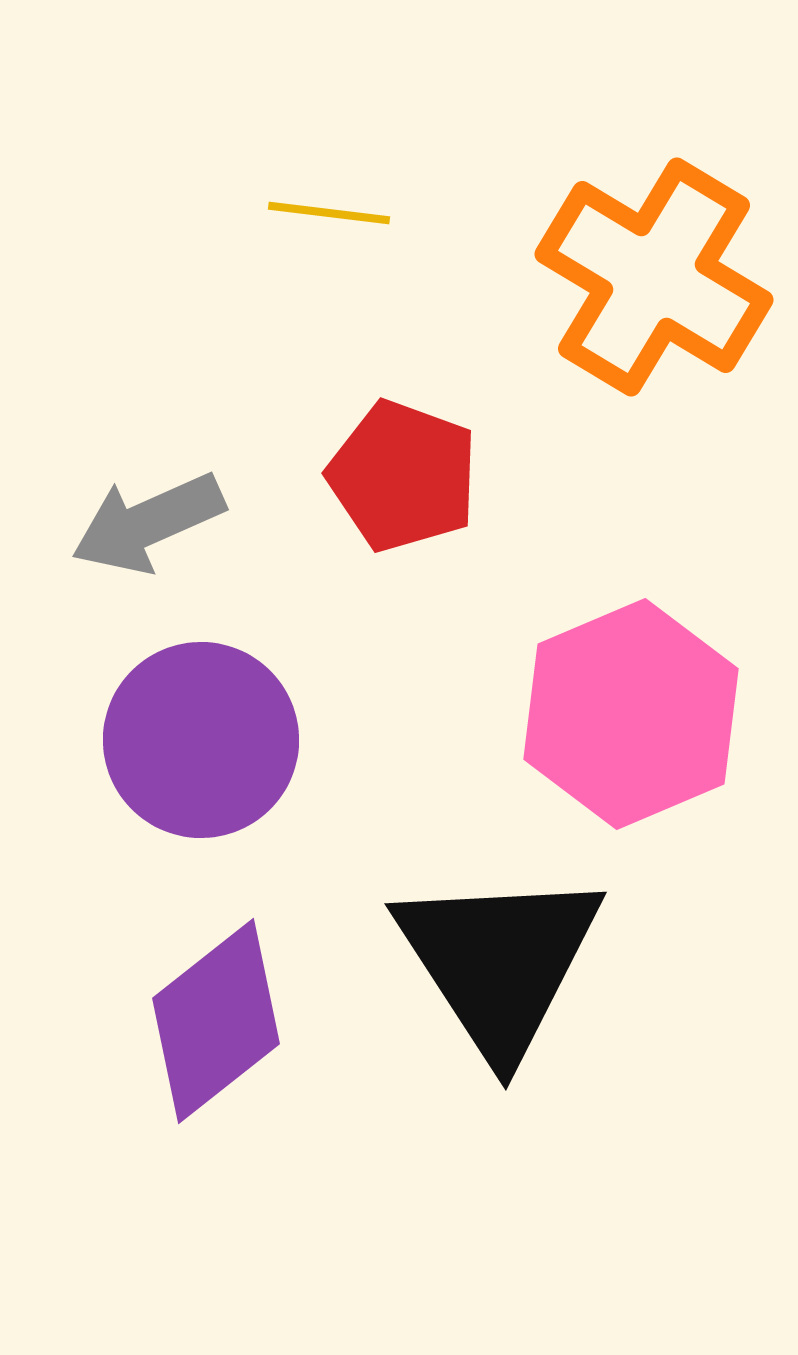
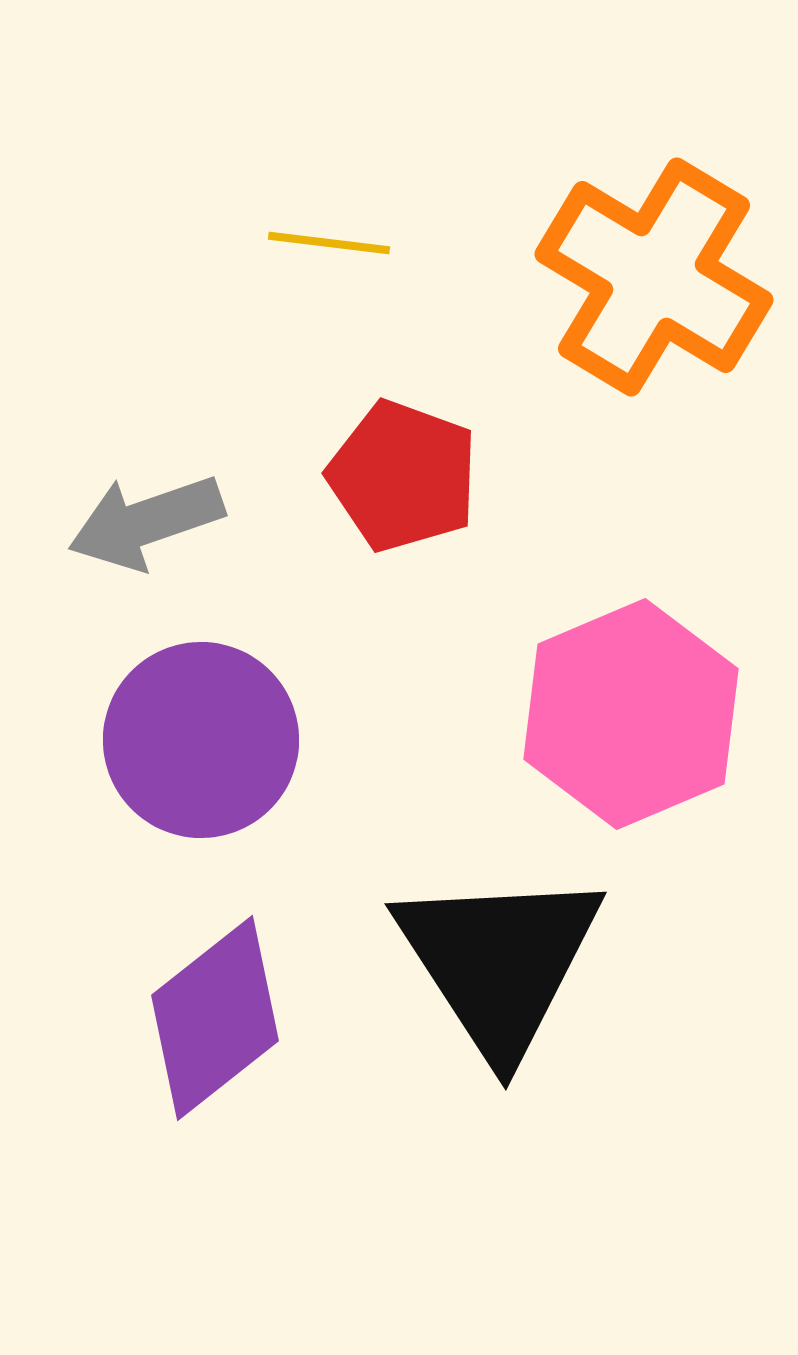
yellow line: moved 30 px down
gray arrow: moved 2 px left, 1 px up; rotated 5 degrees clockwise
purple diamond: moved 1 px left, 3 px up
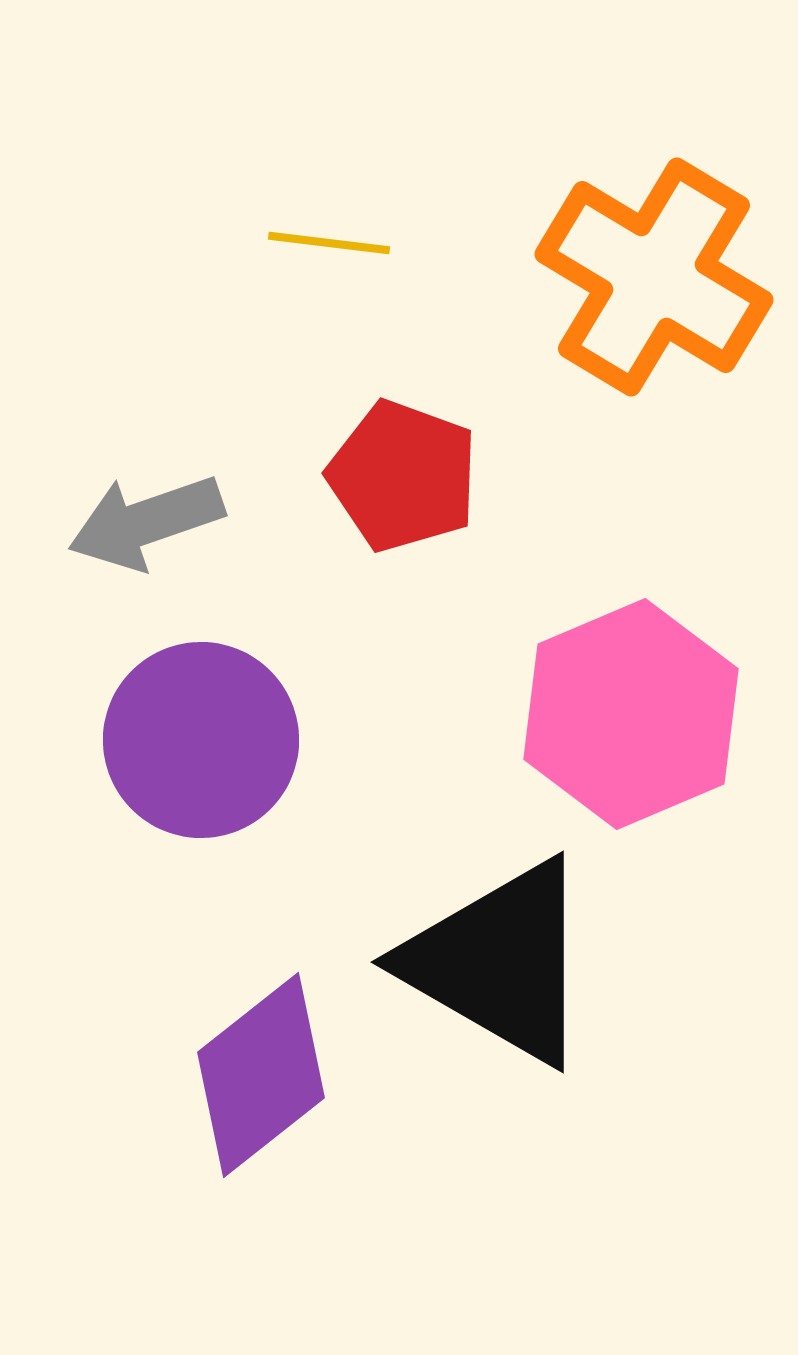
black triangle: rotated 27 degrees counterclockwise
purple diamond: moved 46 px right, 57 px down
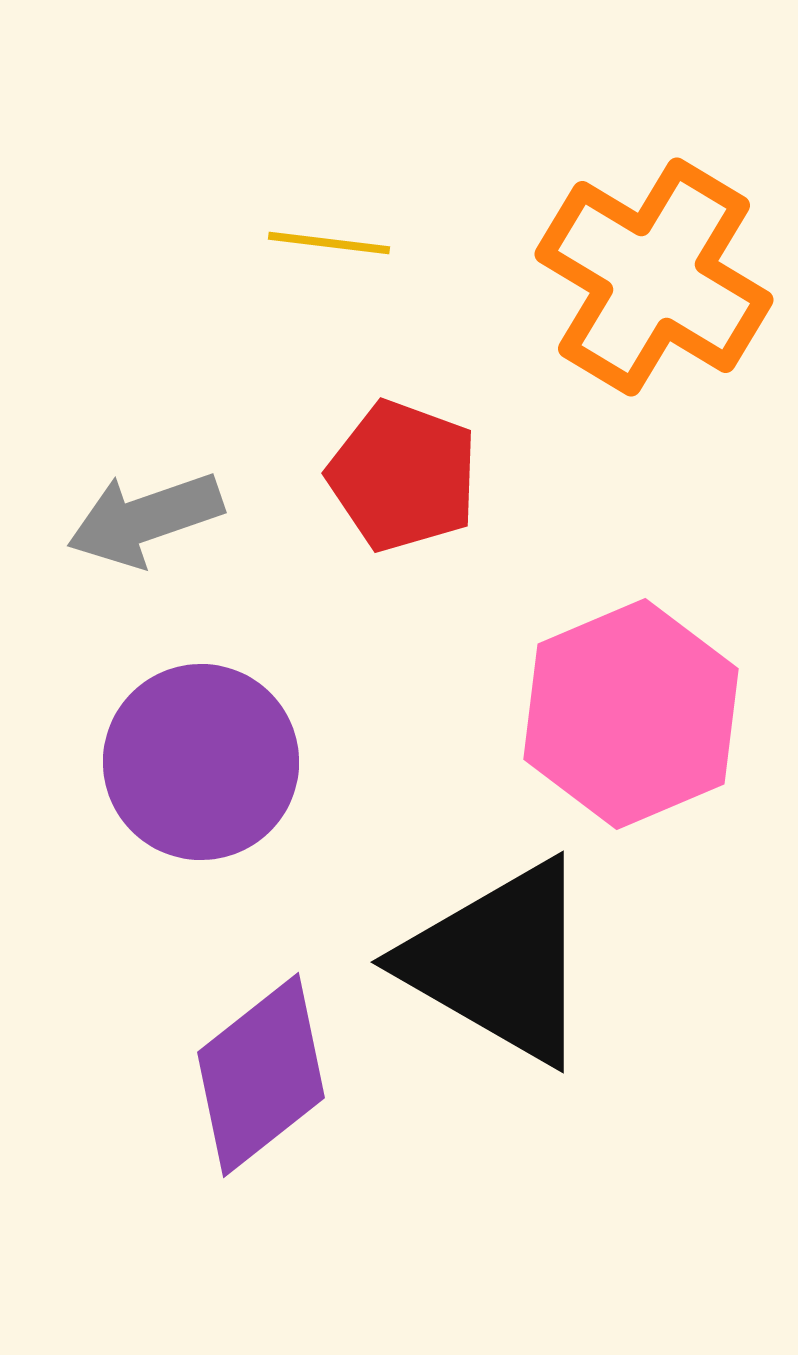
gray arrow: moved 1 px left, 3 px up
purple circle: moved 22 px down
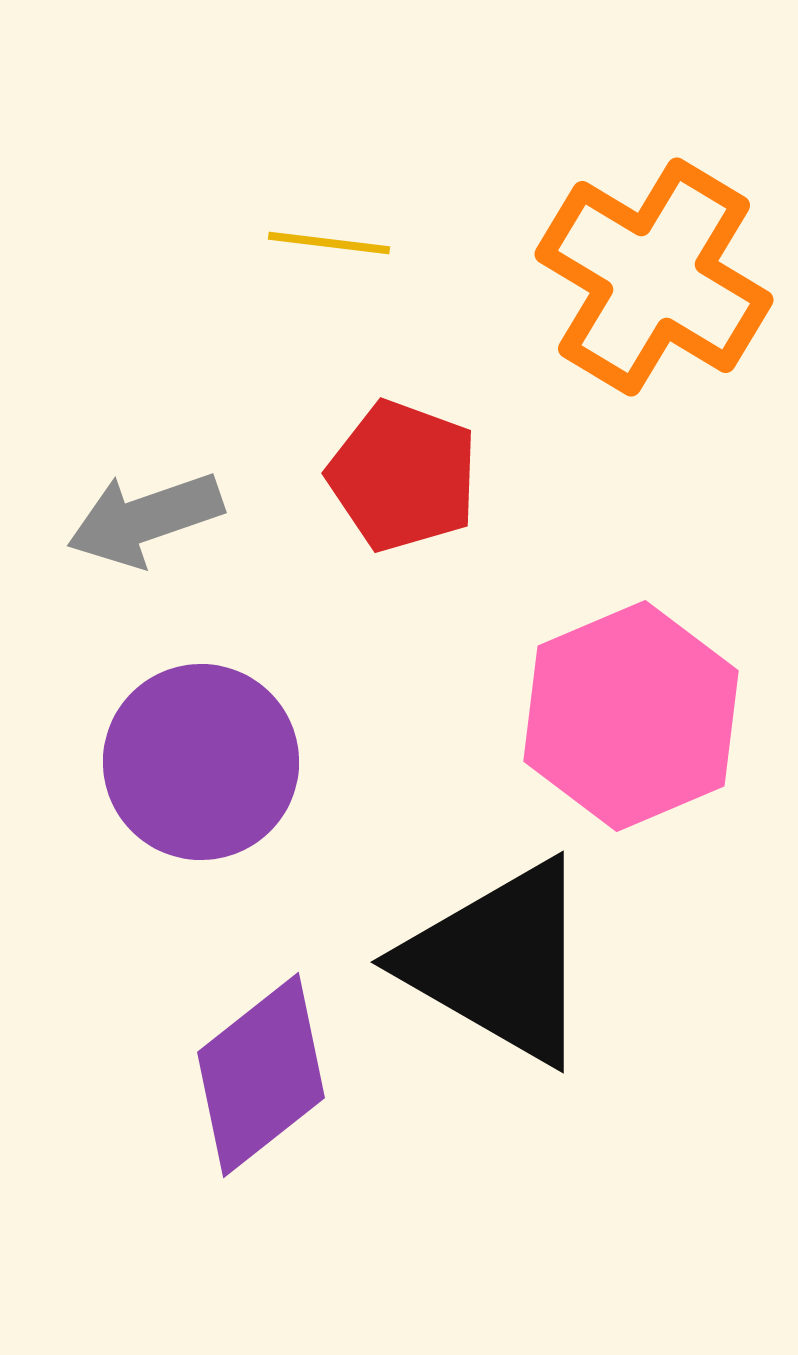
pink hexagon: moved 2 px down
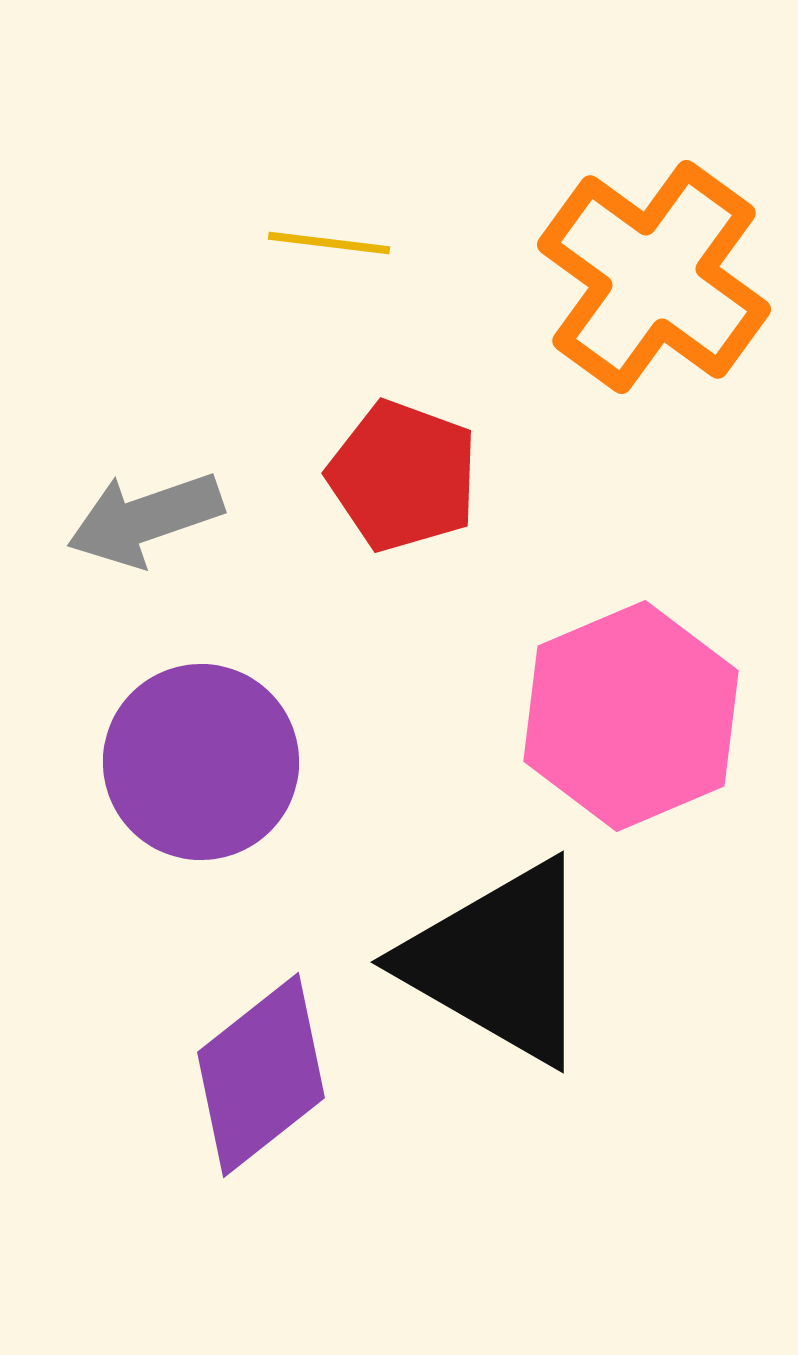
orange cross: rotated 5 degrees clockwise
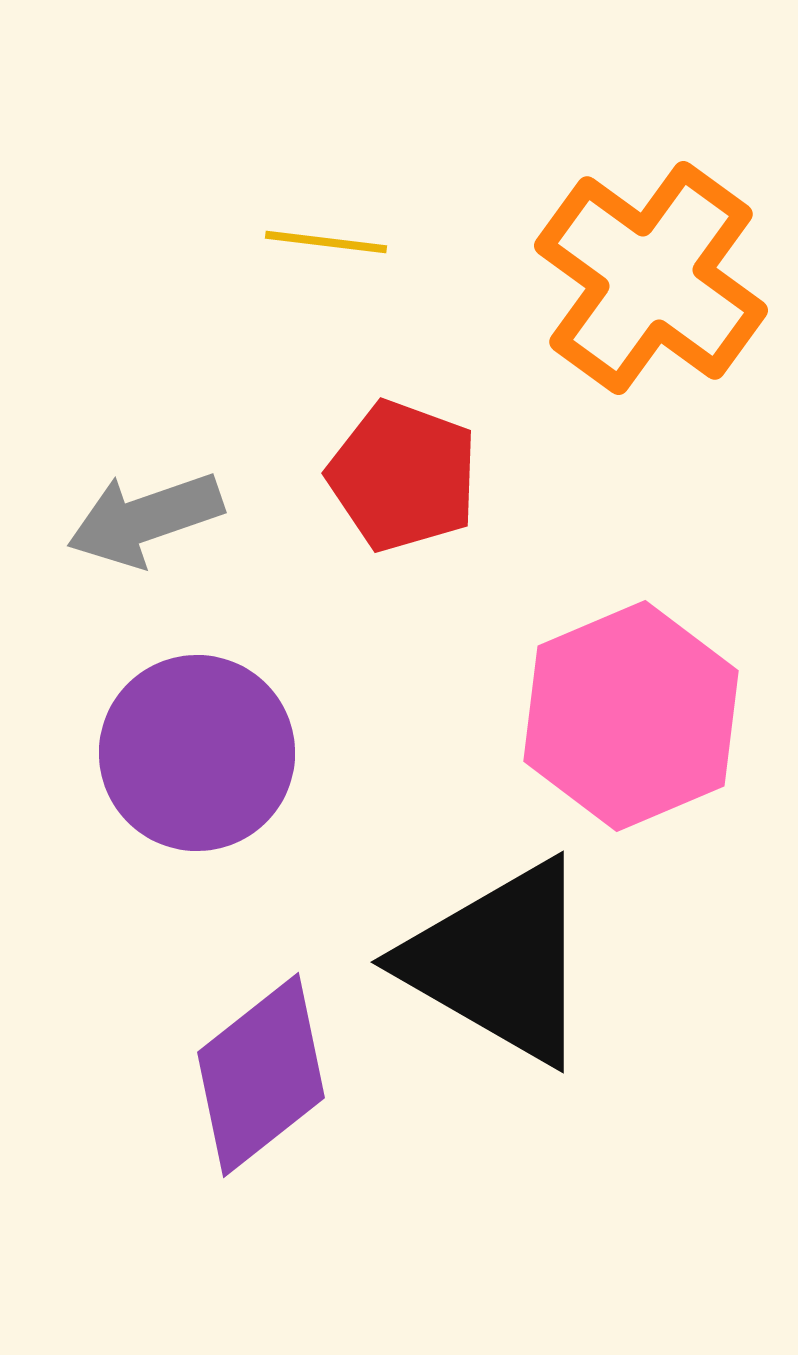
yellow line: moved 3 px left, 1 px up
orange cross: moved 3 px left, 1 px down
purple circle: moved 4 px left, 9 px up
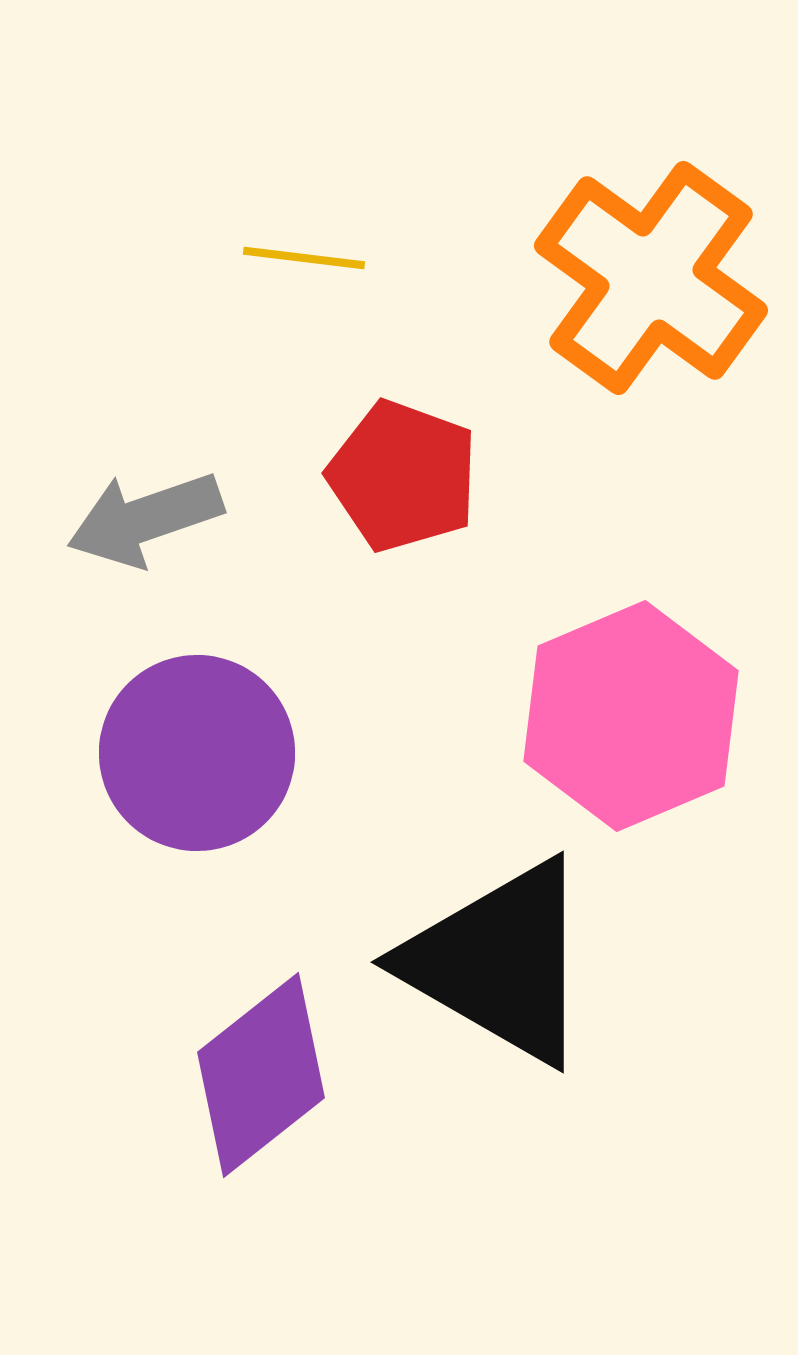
yellow line: moved 22 px left, 16 px down
